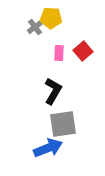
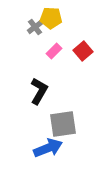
pink rectangle: moved 5 px left, 2 px up; rotated 42 degrees clockwise
black L-shape: moved 14 px left
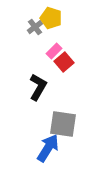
yellow pentagon: rotated 15 degrees clockwise
red square: moved 19 px left, 11 px down
black L-shape: moved 1 px left, 4 px up
gray square: rotated 16 degrees clockwise
blue arrow: rotated 36 degrees counterclockwise
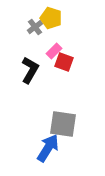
red square: rotated 30 degrees counterclockwise
black L-shape: moved 8 px left, 17 px up
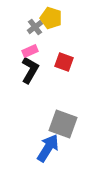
pink rectangle: moved 24 px left; rotated 21 degrees clockwise
gray square: rotated 12 degrees clockwise
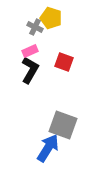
gray cross: rotated 28 degrees counterclockwise
gray square: moved 1 px down
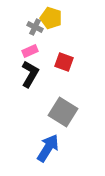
black L-shape: moved 4 px down
gray square: moved 13 px up; rotated 12 degrees clockwise
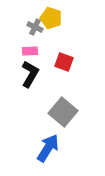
pink rectangle: rotated 21 degrees clockwise
gray square: rotated 8 degrees clockwise
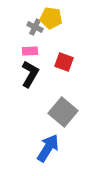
yellow pentagon: rotated 10 degrees counterclockwise
